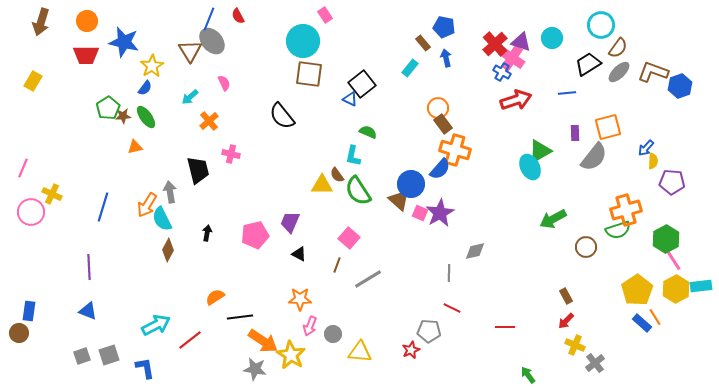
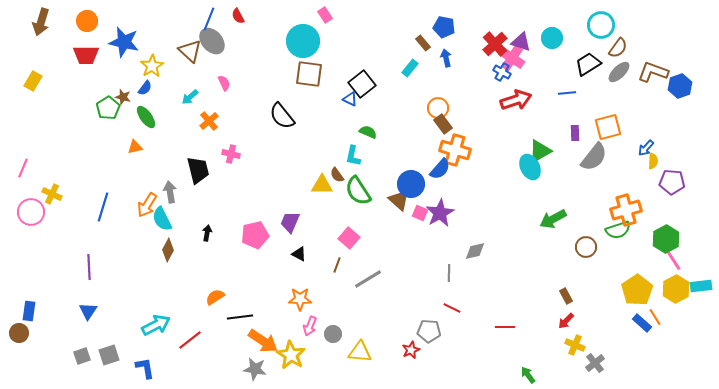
brown triangle at (190, 51): rotated 15 degrees counterclockwise
brown star at (123, 116): moved 19 px up; rotated 21 degrees clockwise
blue triangle at (88, 311): rotated 42 degrees clockwise
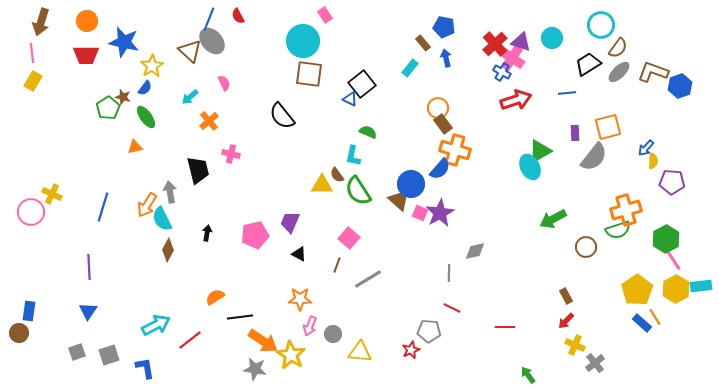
pink line at (23, 168): moved 9 px right, 115 px up; rotated 30 degrees counterclockwise
gray square at (82, 356): moved 5 px left, 4 px up
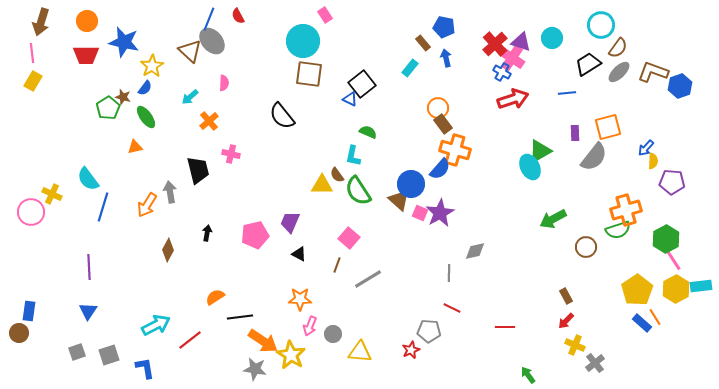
pink semicircle at (224, 83): rotated 28 degrees clockwise
red arrow at (516, 100): moved 3 px left, 1 px up
cyan semicircle at (162, 219): moved 74 px left, 40 px up; rotated 10 degrees counterclockwise
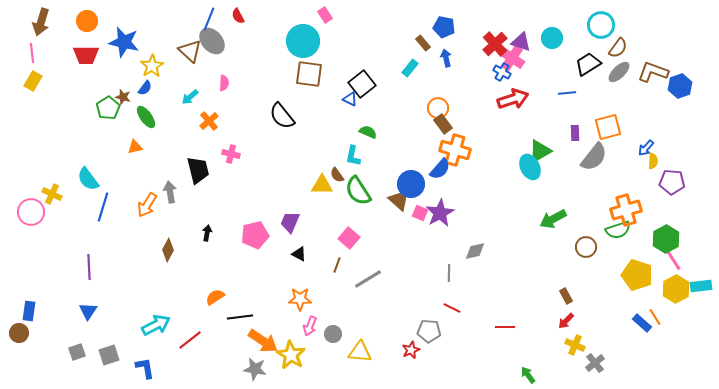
yellow pentagon at (637, 290): moved 15 px up; rotated 20 degrees counterclockwise
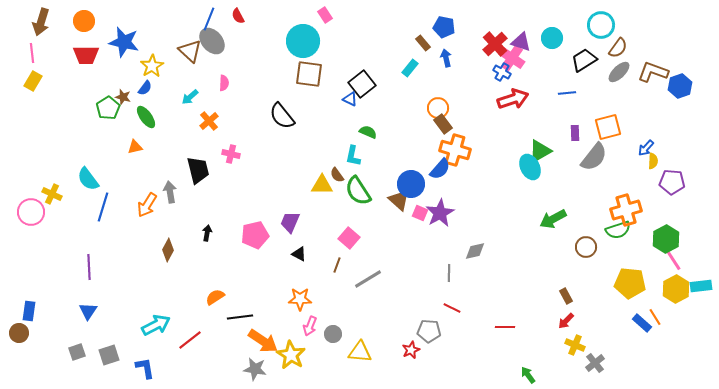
orange circle at (87, 21): moved 3 px left
black trapezoid at (588, 64): moved 4 px left, 4 px up
yellow pentagon at (637, 275): moved 7 px left, 8 px down; rotated 12 degrees counterclockwise
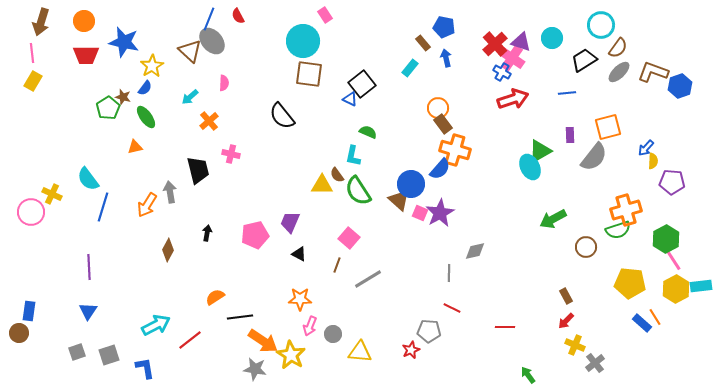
purple rectangle at (575, 133): moved 5 px left, 2 px down
